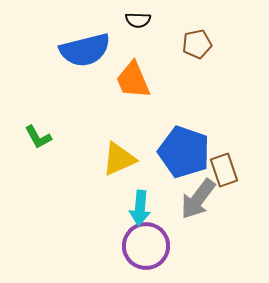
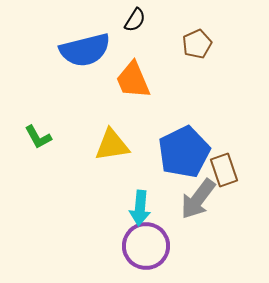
black semicircle: moved 3 px left; rotated 60 degrees counterclockwise
brown pentagon: rotated 12 degrees counterclockwise
blue pentagon: rotated 27 degrees clockwise
yellow triangle: moved 7 px left, 14 px up; rotated 15 degrees clockwise
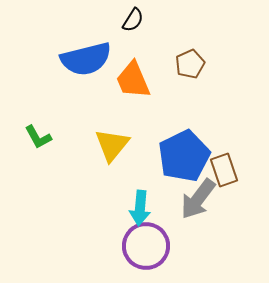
black semicircle: moved 2 px left
brown pentagon: moved 7 px left, 20 px down
blue semicircle: moved 1 px right, 9 px down
yellow triangle: rotated 42 degrees counterclockwise
blue pentagon: moved 4 px down
